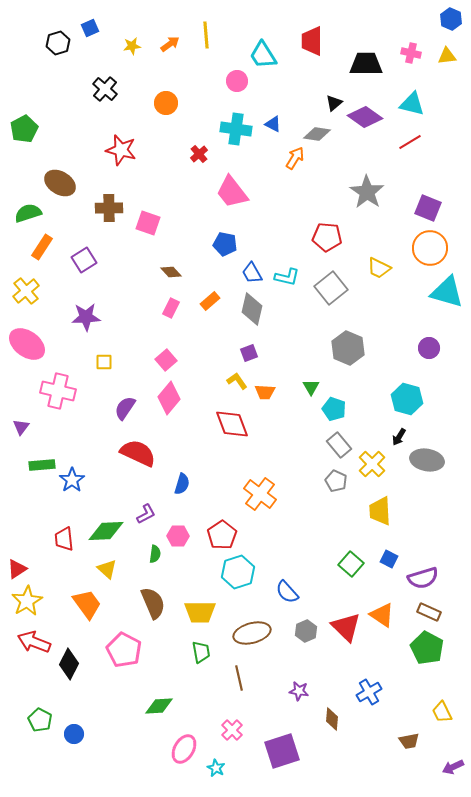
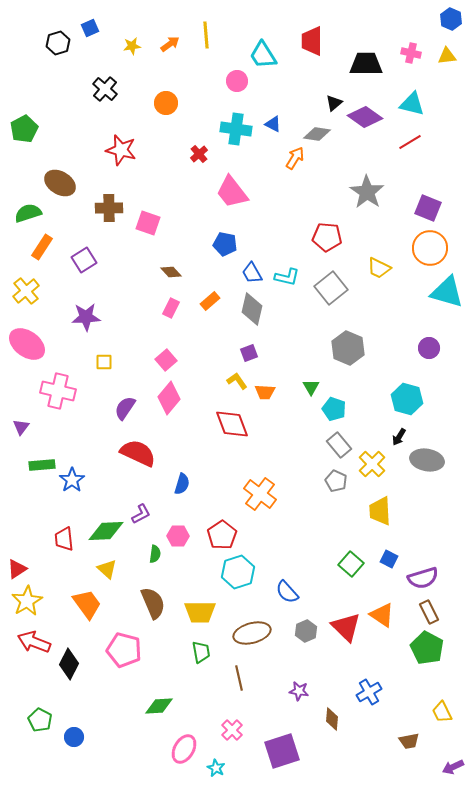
purple L-shape at (146, 514): moved 5 px left
brown rectangle at (429, 612): rotated 40 degrees clockwise
pink pentagon at (124, 650): rotated 12 degrees counterclockwise
blue circle at (74, 734): moved 3 px down
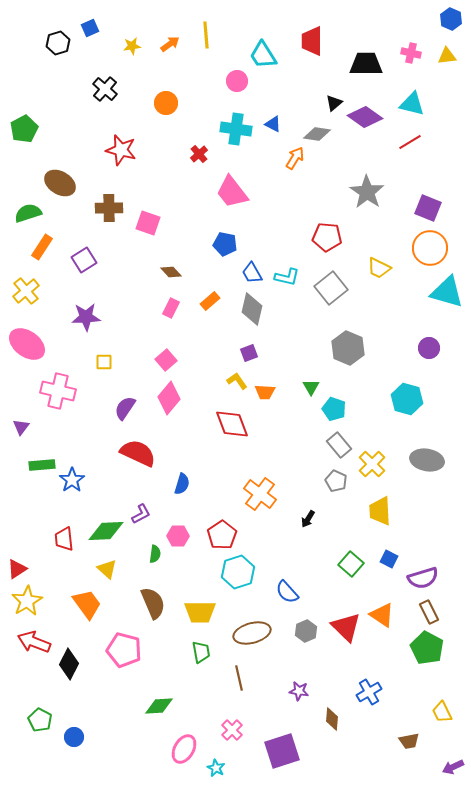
black arrow at (399, 437): moved 91 px left, 82 px down
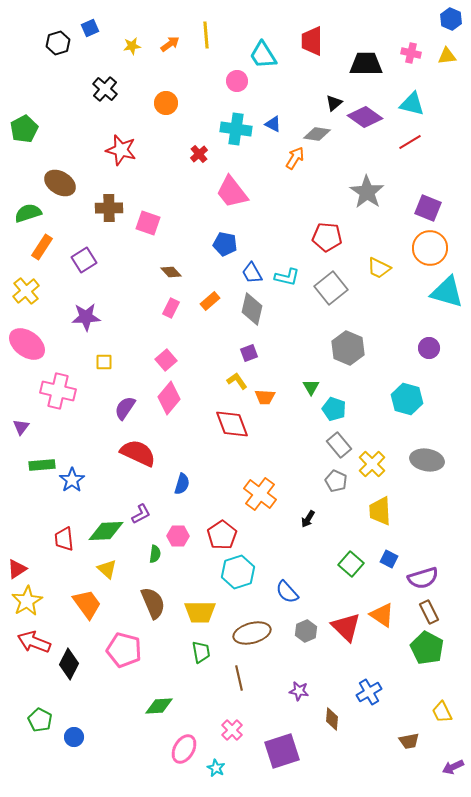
orange trapezoid at (265, 392): moved 5 px down
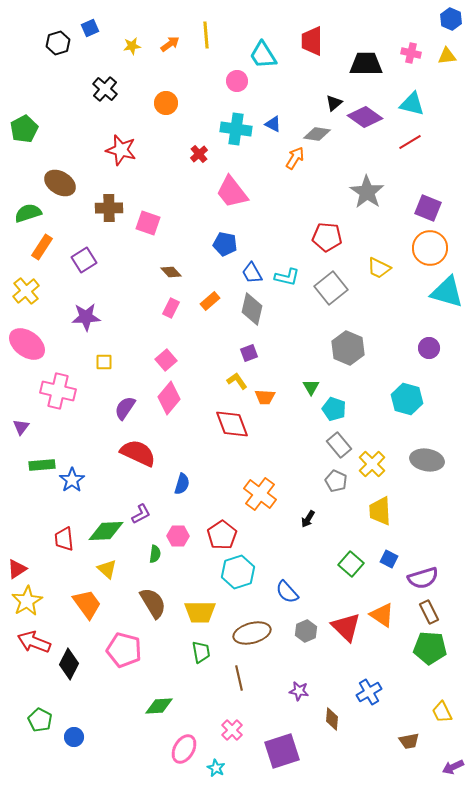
brown semicircle at (153, 603): rotated 8 degrees counterclockwise
green pentagon at (427, 648): moved 3 px right; rotated 24 degrees counterclockwise
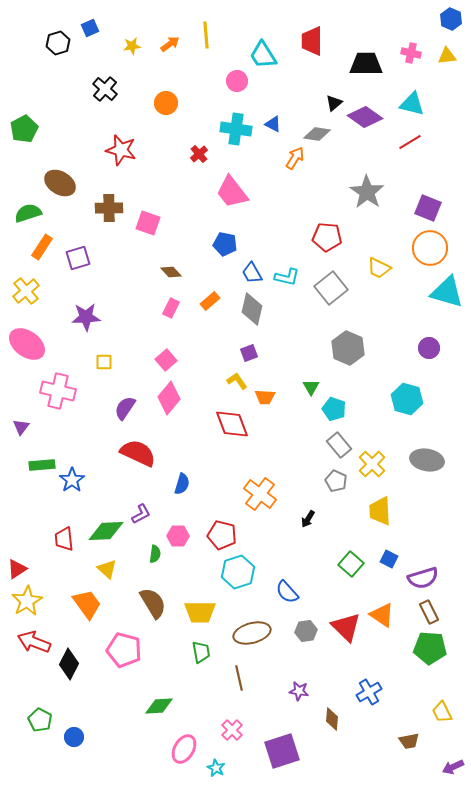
purple square at (84, 260): moved 6 px left, 2 px up; rotated 15 degrees clockwise
red pentagon at (222, 535): rotated 24 degrees counterclockwise
gray hexagon at (306, 631): rotated 15 degrees clockwise
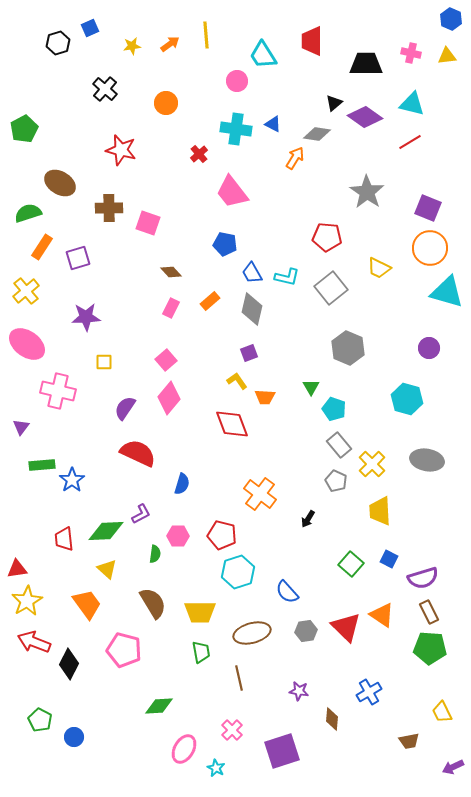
red triangle at (17, 569): rotated 25 degrees clockwise
